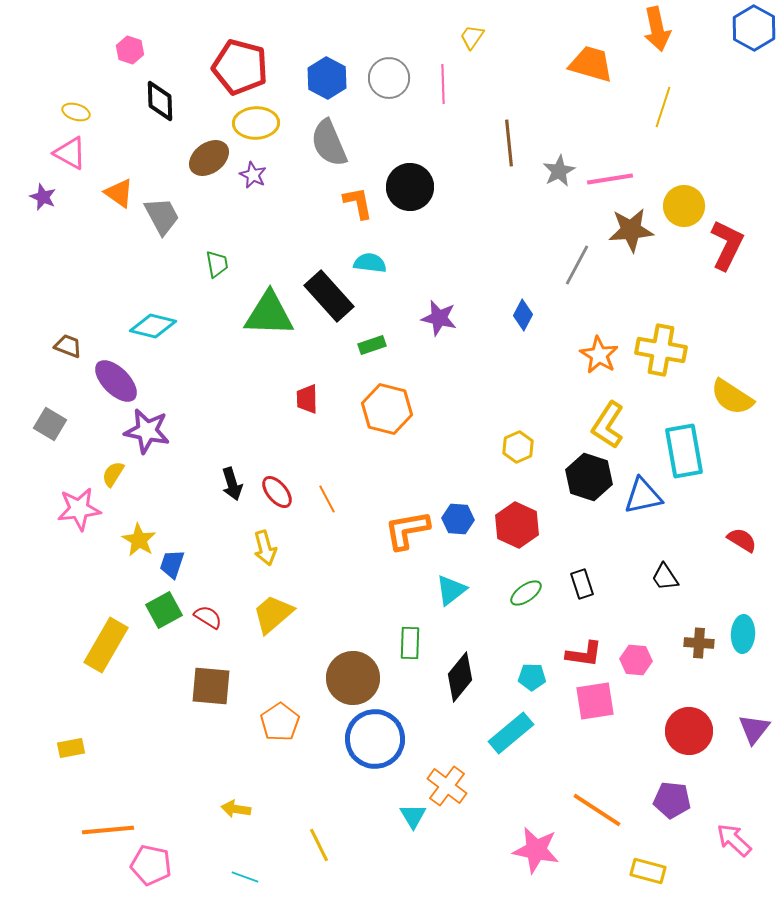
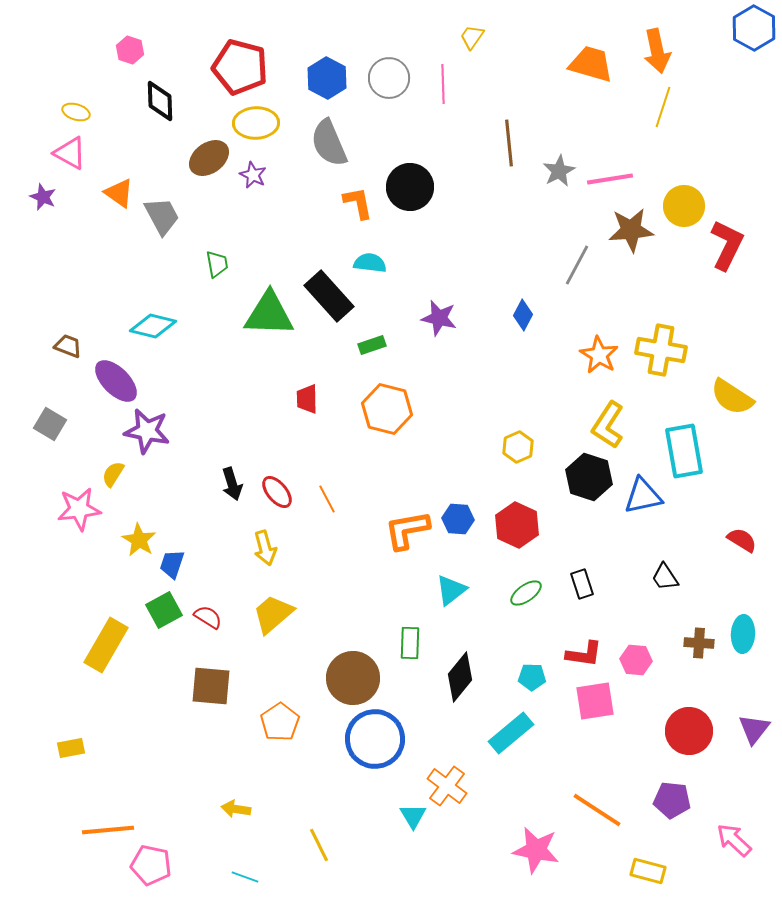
orange arrow at (657, 29): moved 22 px down
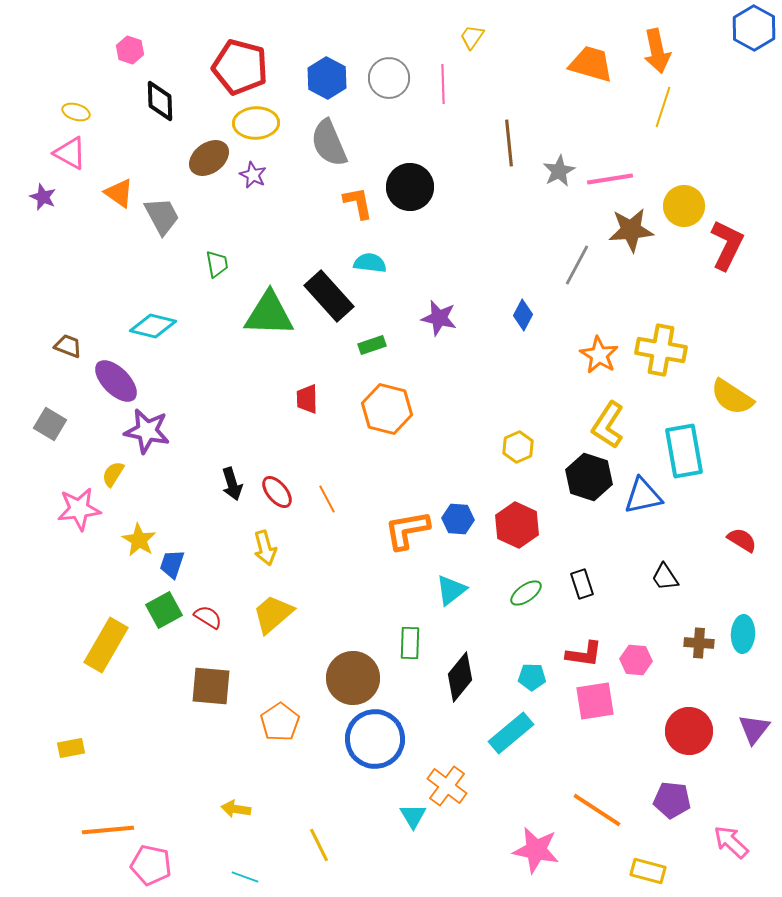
pink arrow at (734, 840): moved 3 px left, 2 px down
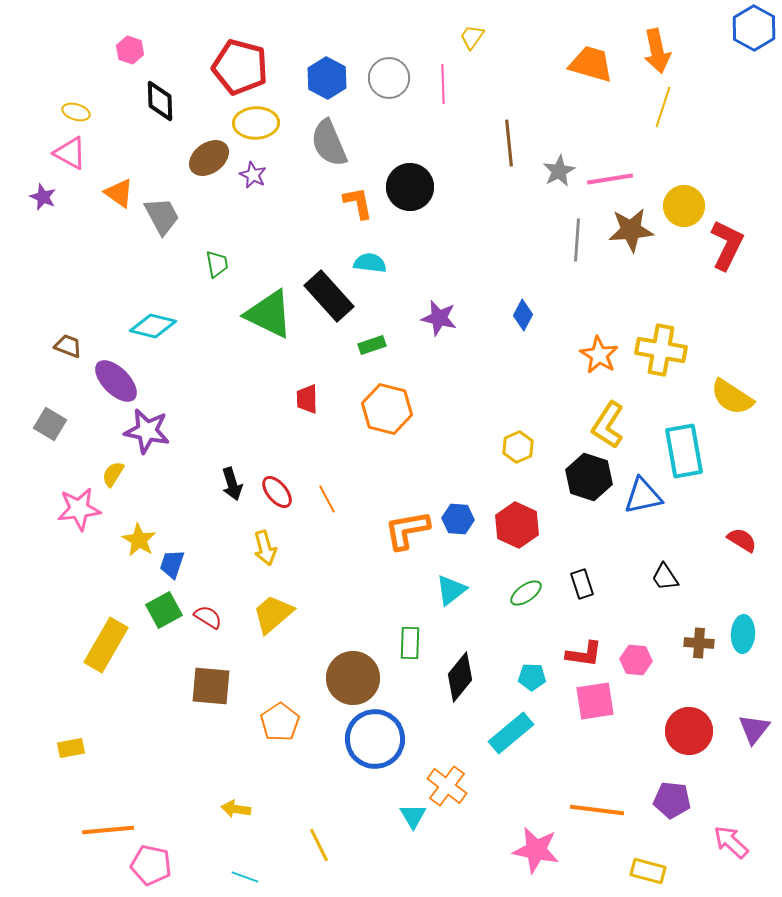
gray line at (577, 265): moved 25 px up; rotated 24 degrees counterclockwise
green triangle at (269, 314): rotated 24 degrees clockwise
orange line at (597, 810): rotated 26 degrees counterclockwise
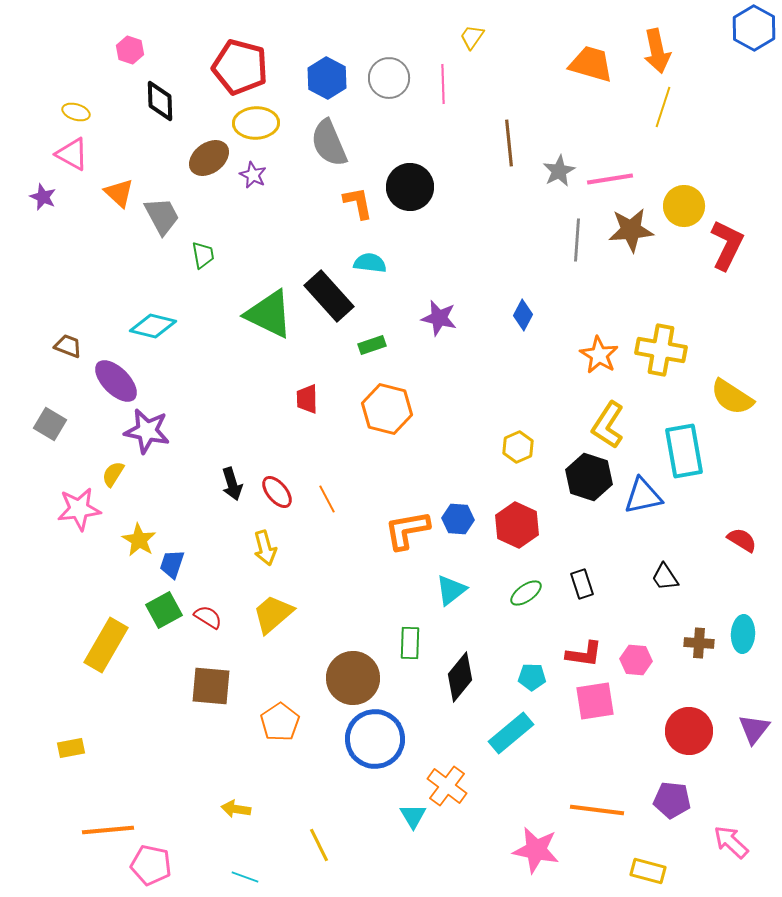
pink triangle at (70, 153): moved 2 px right, 1 px down
orange triangle at (119, 193): rotated 8 degrees clockwise
green trapezoid at (217, 264): moved 14 px left, 9 px up
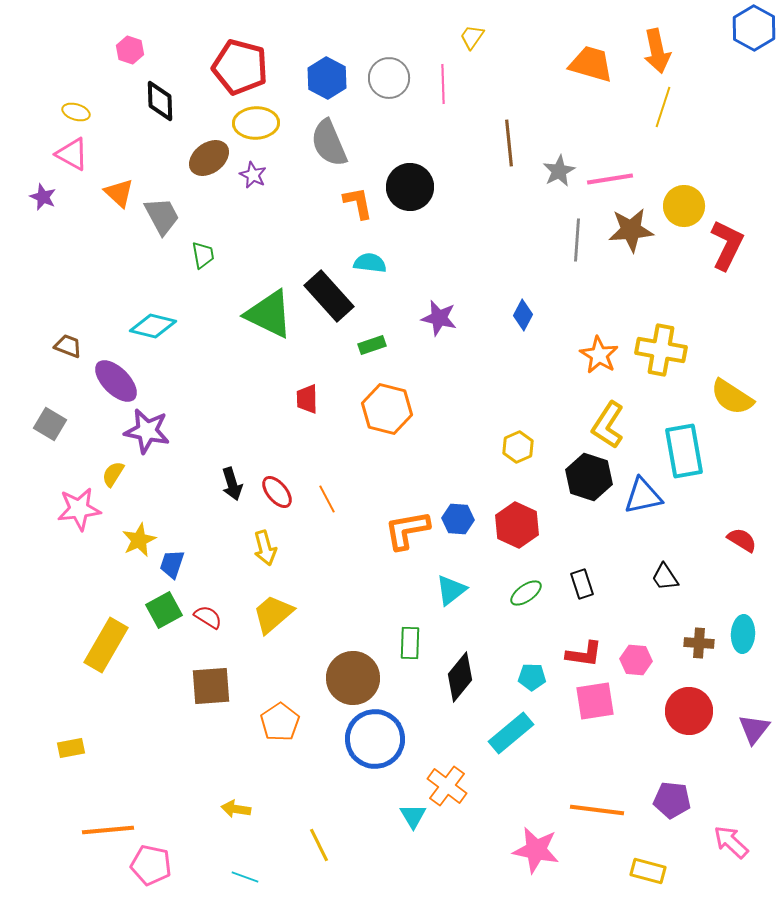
yellow star at (139, 540): rotated 16 degrees clockwise
brown square at (211, 686): rotated 9 degrees counterclockwise
red circle at (689, 731): moved 20 px up
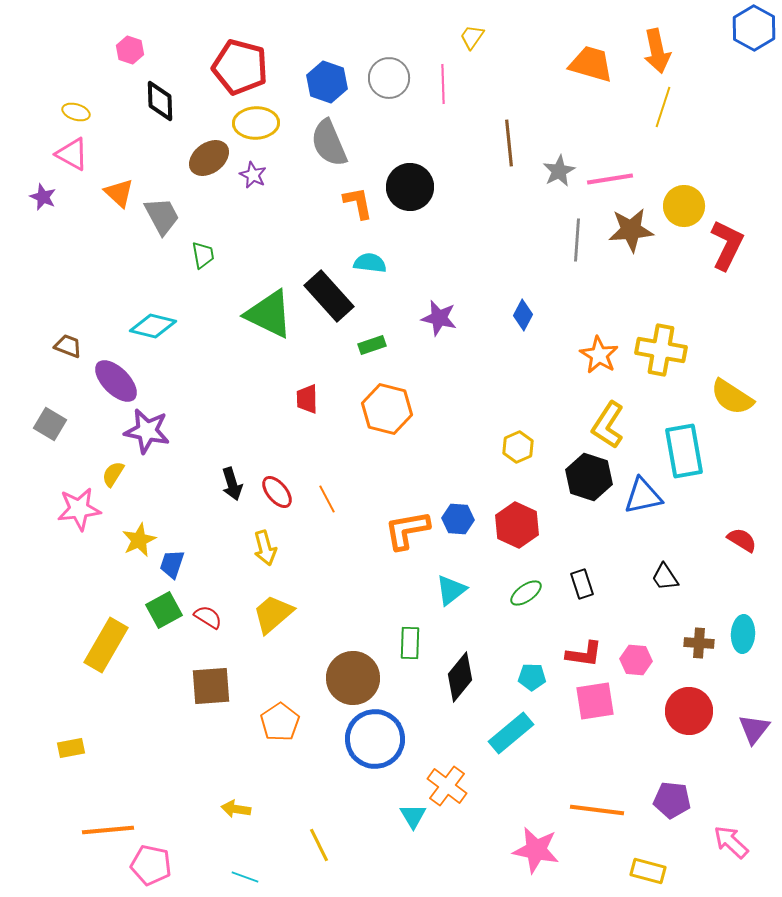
blue hexagon at (327, 78): moved 4 px down; rotated 9 degrees counterclockwise
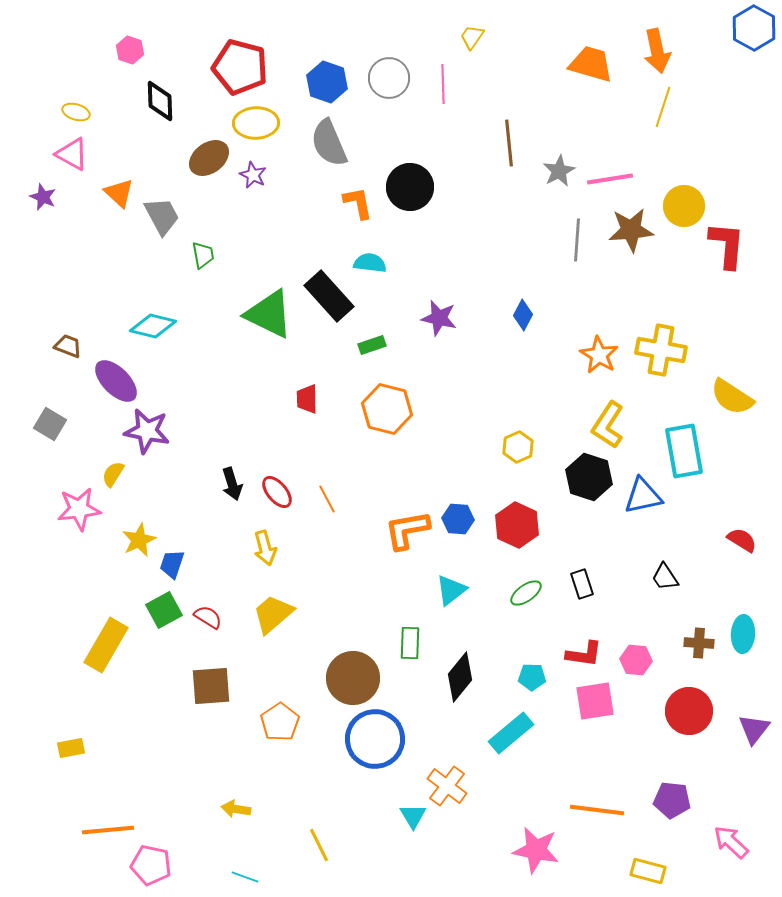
red L-shape at (727, 245): rotated 21 degrees counterclockwise
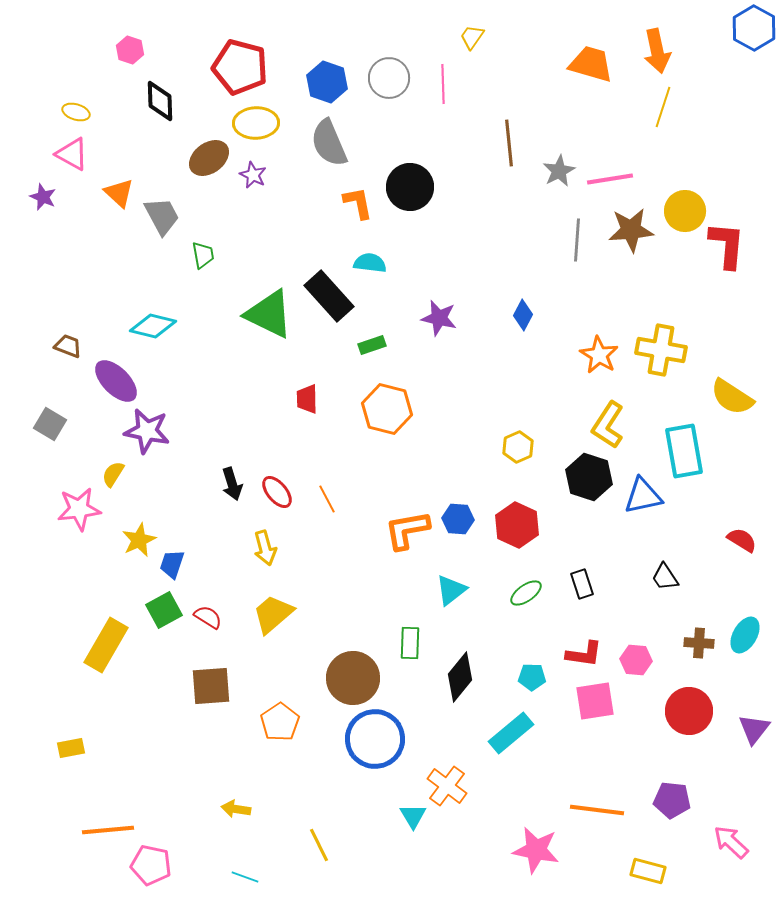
yellow circle at (684, 206): moved 1 px right, 5 px down
cyan ellipse at (743, 634): moved 2 px right, 1 px down; rotated 27 degrees clockwise
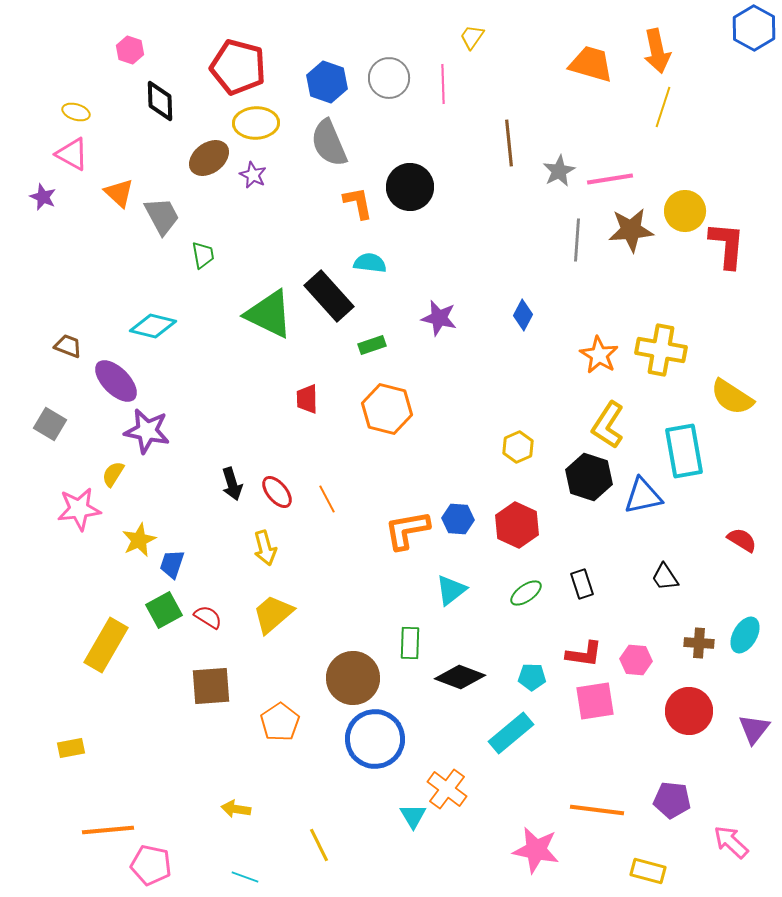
red pentagon at (240, 67): moved 2 px left
black diamond at (460, 677): rotated 72 degrees clockwise
orange cross at (447, 786): moved 3 px down
